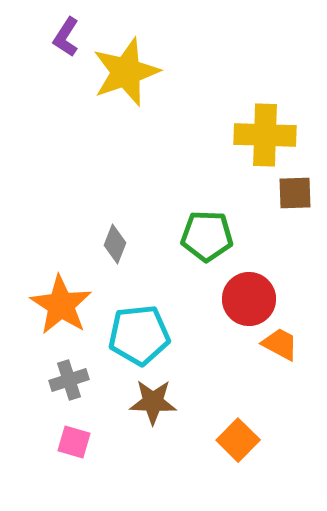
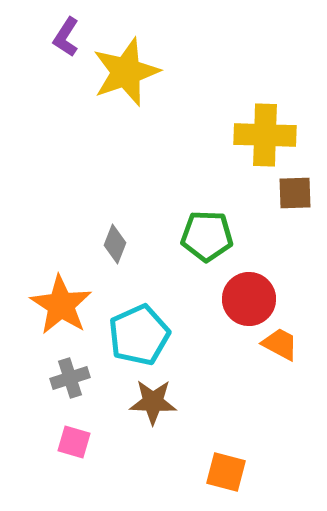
cyan pentagon: rotated 18 degrees counterclockwise
gray cross: moved 1 px right, 2 px up
orange square: moved 12 px left, 32 px down; rotated 30 degrees counterclockwise
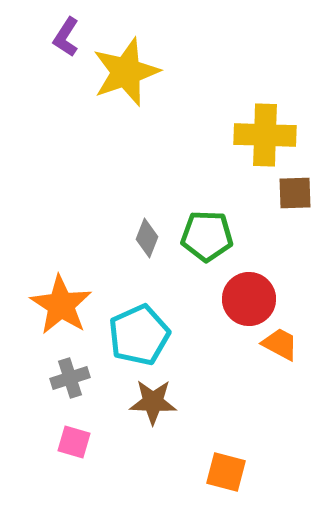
gray diamond: moved 32 px right, 6 px up
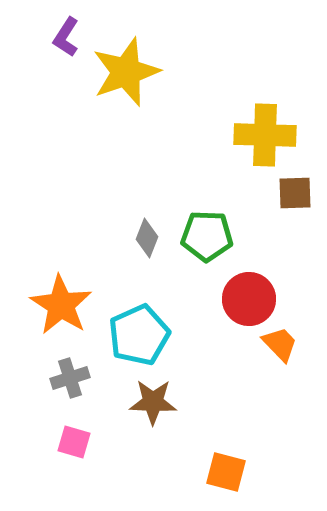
orange trapezoid: rotated 18 degrees clockwise
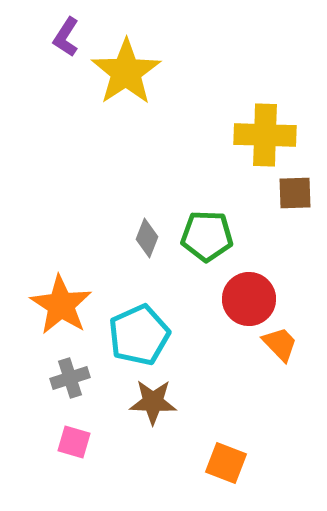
yellow star: rotated 14 degrees counterclockwise
orange square: moved 9 px up; rotated 6 degrees clockwise
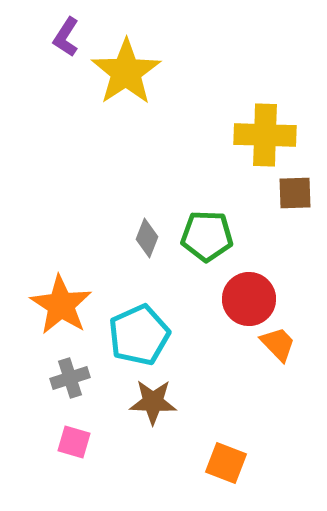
orange trapezoid: moved 2 px left
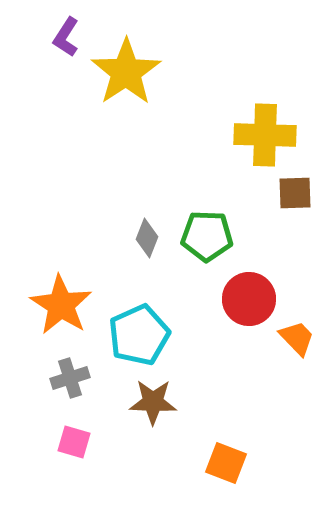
orange trapezoid: moved 19 px right, 6 px up
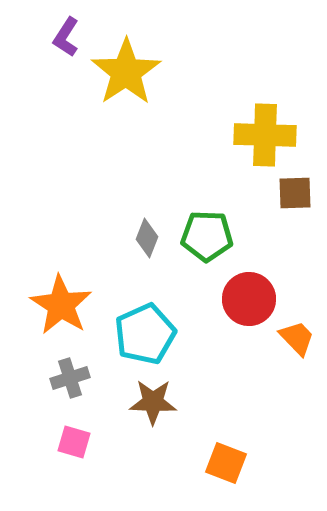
cyan pentagon: moved 6 px right, 1 px up
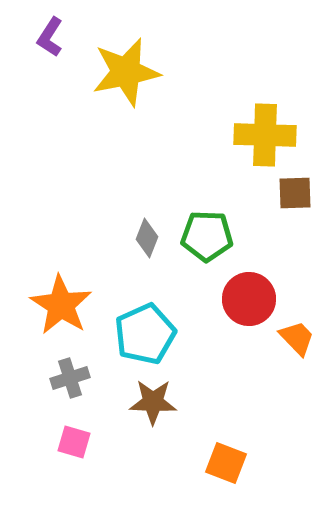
purple L-shape: moved 16 px left
yellow star: rotated 22 degrees clockwise
